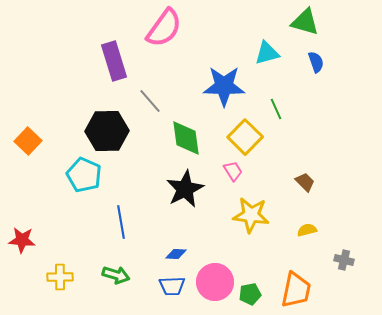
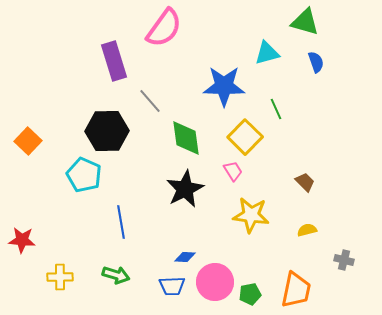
blue diamond: moved 9 px right, 3 px down
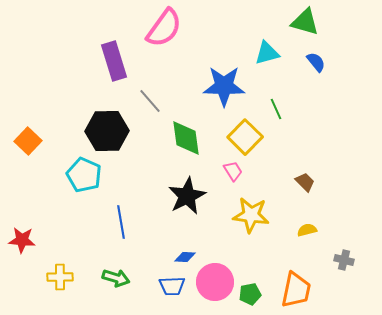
blue semicircle: rotated 20 degrees counterclockwise
black star: moved 2 px right, 7 px down
green arrow: moved 3 px down
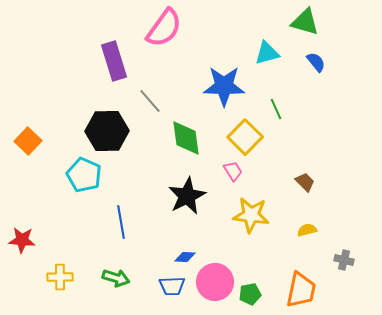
orange trapezoid: moved 5 px right
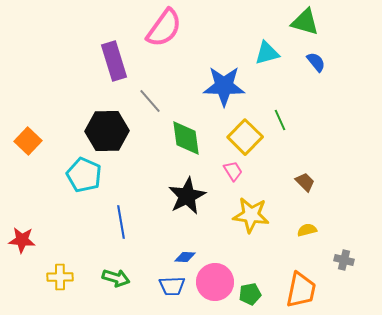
green line: moved 4 px right, 11 px down
